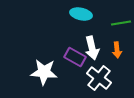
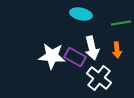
white star: moved 8 px right, 16 px up
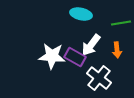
white arrow: moved 1 px left, 3 px up; rotated 50 degrees clockwise
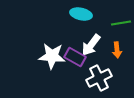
white cross: rotated 25 degrees clockwise
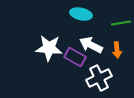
white arrow: rotated 80 degrees clockwise
white star: moved 3 px left, 8 px up
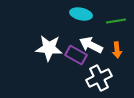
green line: moved 5 px left, 2 px up
purple rectangle: moved 1 px right, 2 px up
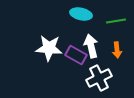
white arrow: moved 1 px down; rotated 50 degrees clockwise
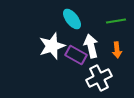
cyan ellipse: moved 9 px left, 5 px down; rotated 40 degrees clockwise
white star: moved 3 px right, 2 px up; rotated 24 degrees counterclockwise
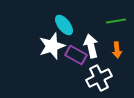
cyan ellipse: moved 8 px left, 6 px down
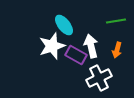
orange arrow: rotated 21 degrees clockwise
